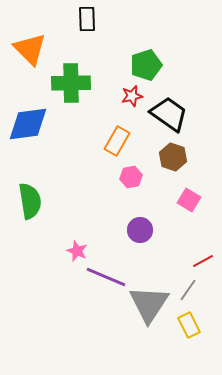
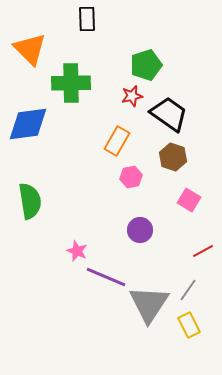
red line: moved 10 px up
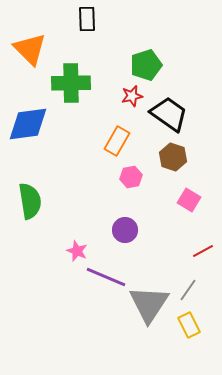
purple circle: moved 15 px left
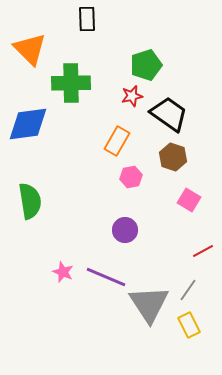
pink star: moved 14 px left, 21 px down
gray triangle: rotated 6 degrees counterclockwise
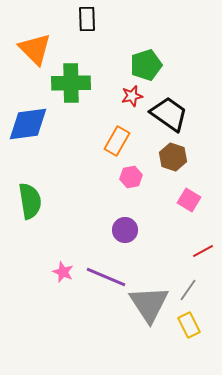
orange triangle: moved 5 px right
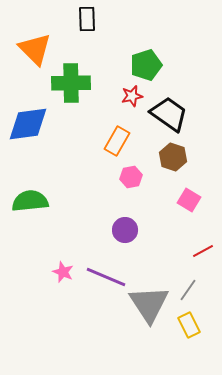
green semicircle: rotated 87 degrees counterclockwise
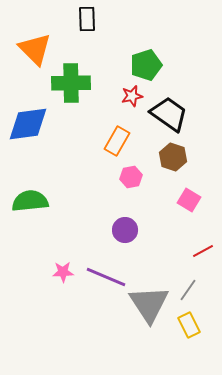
pink star: rotated 25 degrees counterclockwise
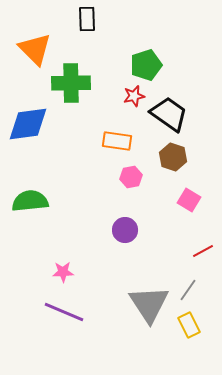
red star: moved 2 px right
orange rectangle: rotated 68 degrees clockwise
purple line: moved 42 px left, 35 px down
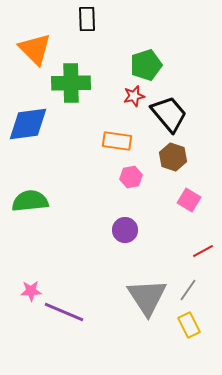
black trapezoid: rotated 15 degrees clockwise
pink star: moved 32 px left, 19 px down
gray triangle: moved 2 px left, 7 px up
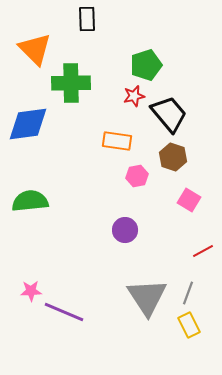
pink hexagon: moved 6 px right, 1 px up
gray line: moved 3 px down; rotated 15 degrees counterclockwise
